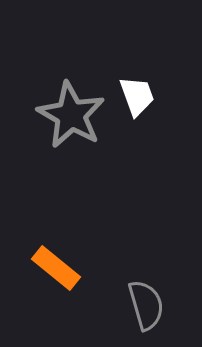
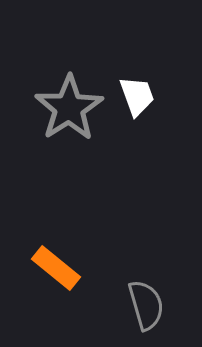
gray star: moved 2 px left, 7 px up; rotated 10 degrees clockwise
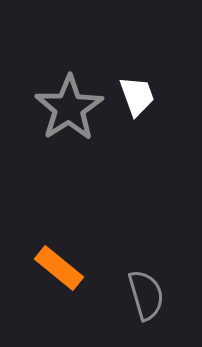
orange rectangle: moved 3 px right
gray semicircle: moved 10 px up
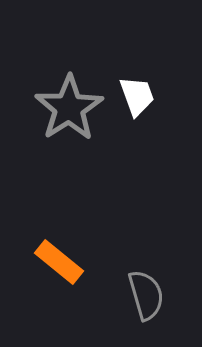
orange rectangle: moved 6 px up
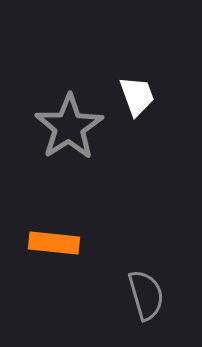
gray star: moved 19 px down
orange rectangle: moved 5 px left, 19 px up; rotated 33 degrees counterclockwise
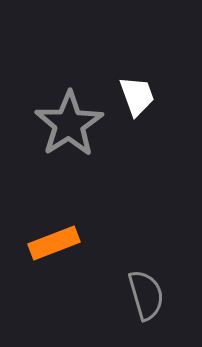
gray star: moved 3 px up
orange rectangle: rotated 27 degrees counterclockwise
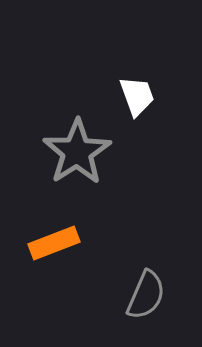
gray star: moved 8 px right, 28 px down
gray semicircle: rotated 39 degrees clockwise
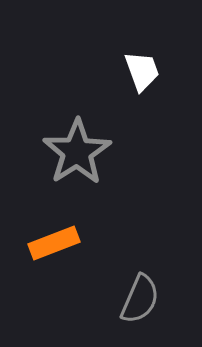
white trapezoid: moved 5 px right, 25 px up
gray semicircle: moved 6 px left, 4 px down
